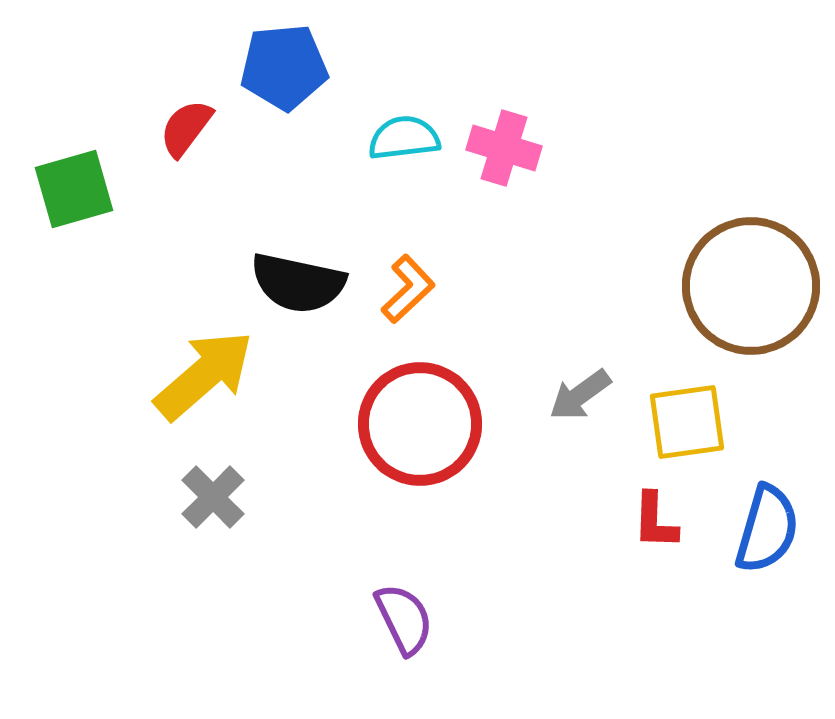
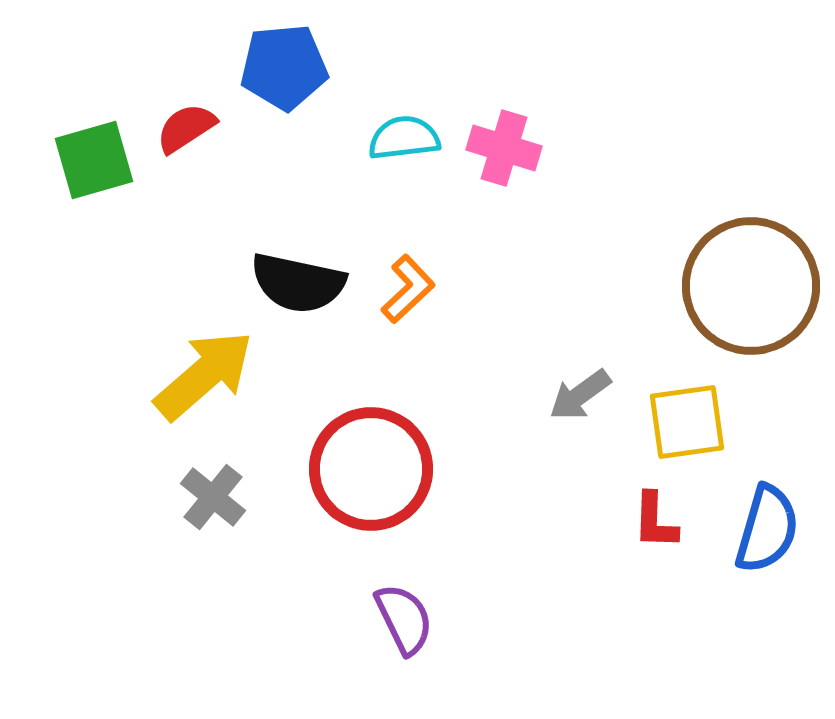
red semicircle: rotated 20 degrees clockwise
green square: moved 20 px right, 29 px up
red circle: moved 49 px left, 45 px down
gray cross: rotated 6 degrees counterclockwise
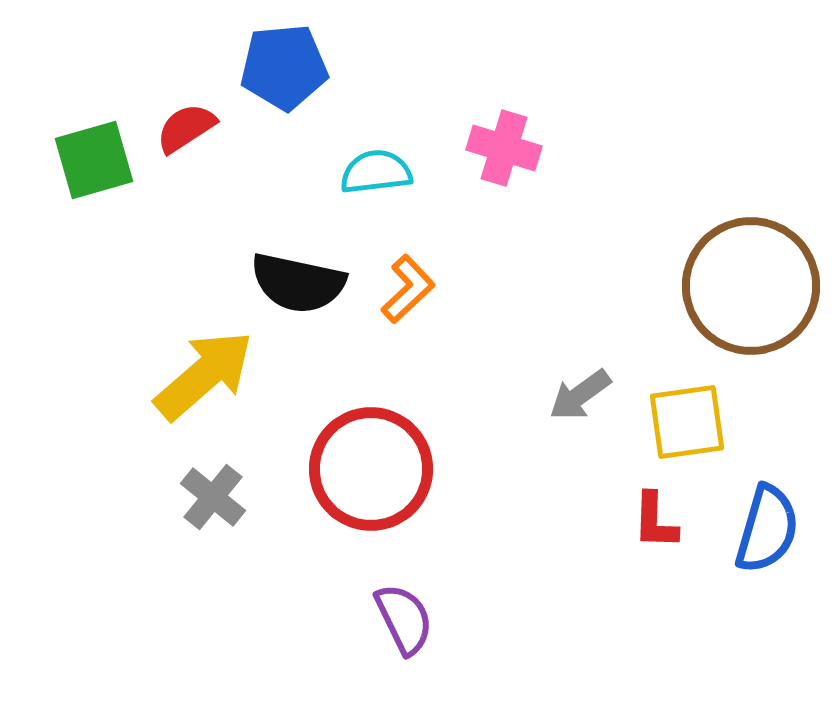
cyan semicircle: moved 28 px left, 34 px down
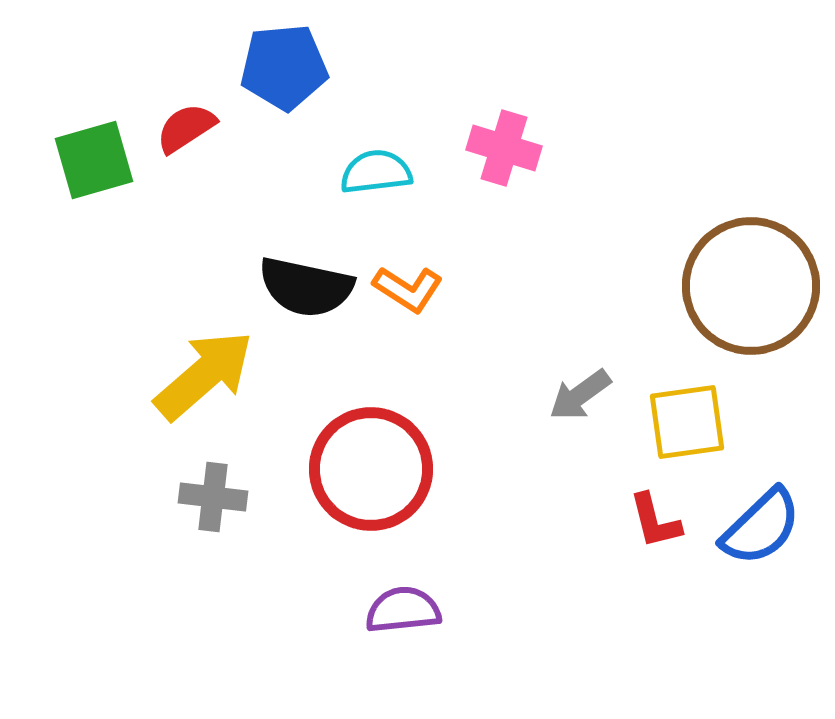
black semicircle: moved 8 px right, 4 px down
orange L-shape: rotated 76 degrees clockwise
gray cross: rotated 32 degrees counterclockwise
red L-shape: rotated 16 degrees counterclockwise
blue semicircle: moved 6 px left, 2 px up; rotated 30 degrees clockwise
purple semicircle: moved 1 px left, 9 px up; rotated 70 degrees counterclockwise
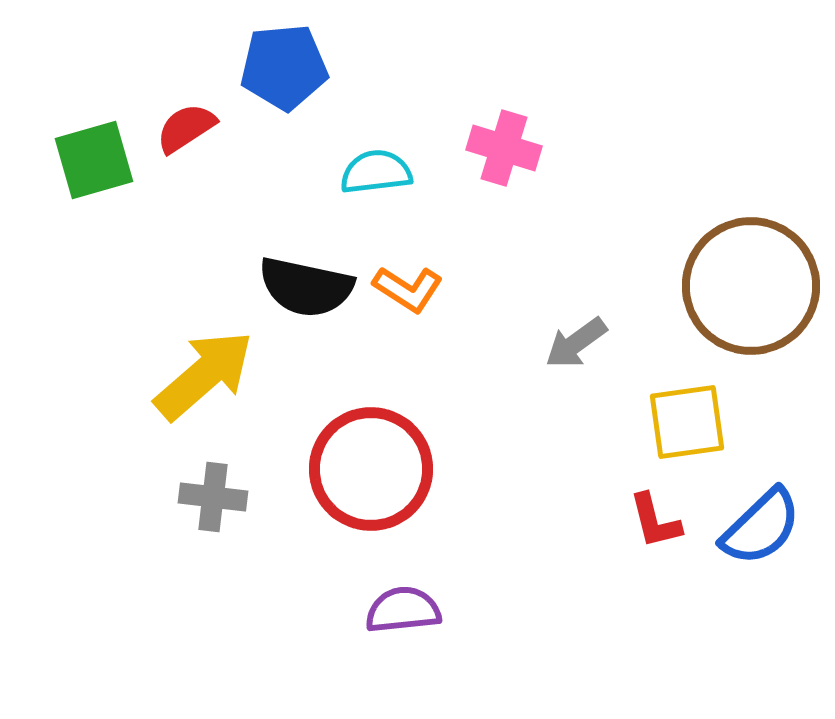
gray arrow: moved 4 px left, 52 px up
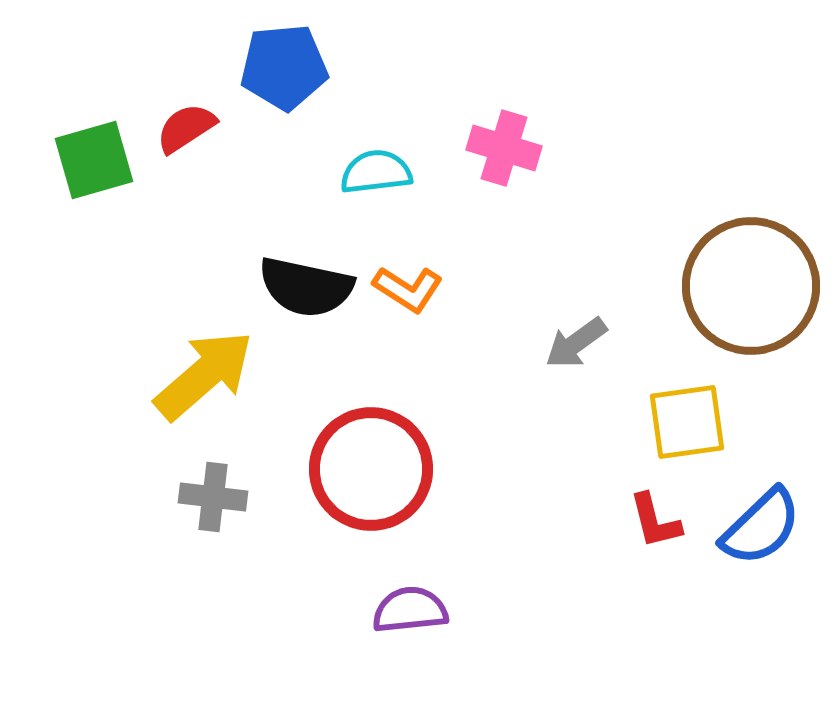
purple semicircle: moved 7 px right
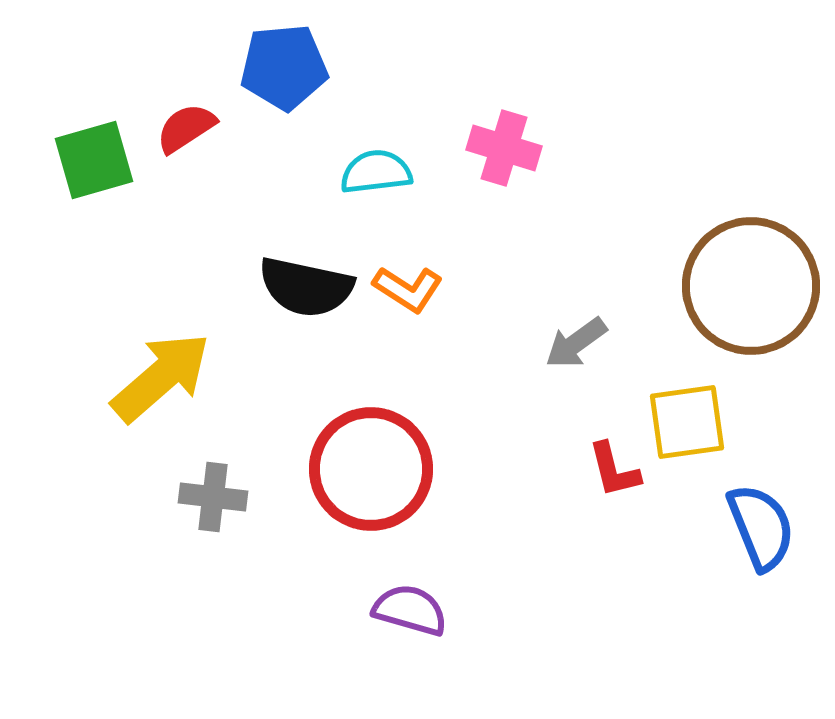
yellow arrow: moved 43 px left, 2 px down
red L-shape: moved 41 px left, 51 px up
blue semicircle: rotated 68 degrees counterclockwise
purple semicircle: rotated 22 degrees clockwise
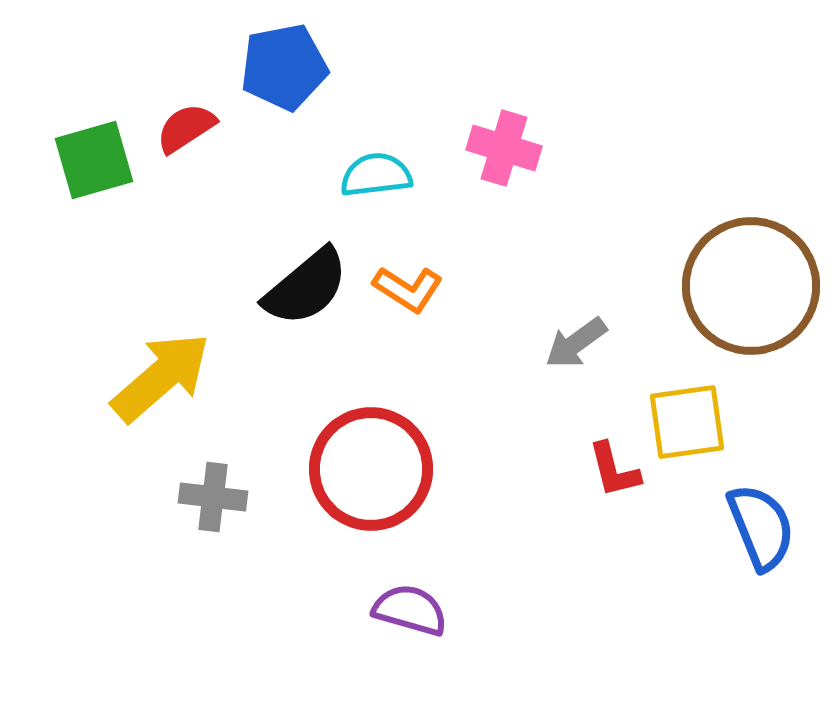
blue pentagon: rotated 6 degrees counterclockwise
cyan semicircle: moved 3 px down
black semicircle: rotated 52 degrees counterclockwise
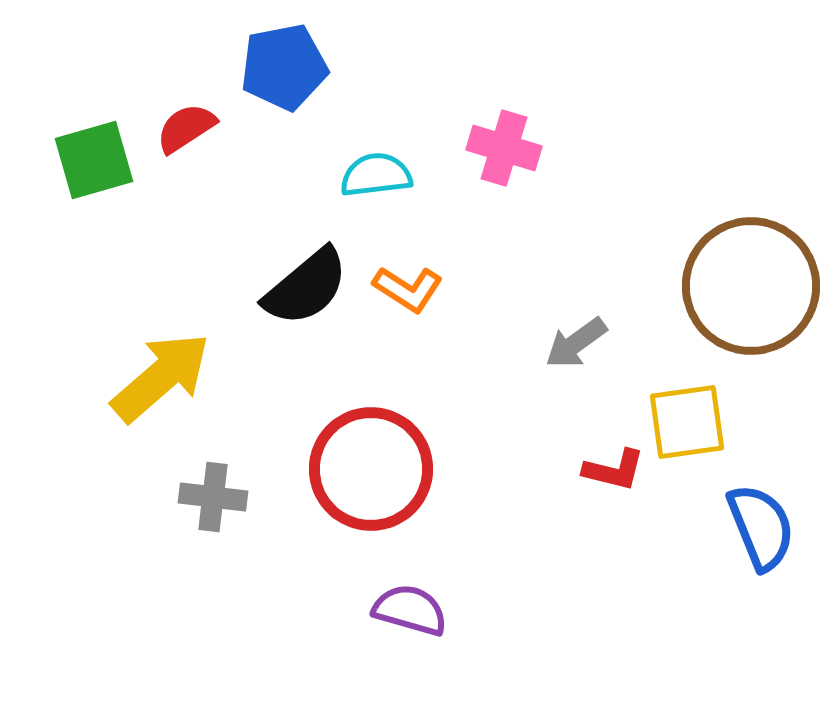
red L-shape: rotated 62 degrees counterclockwise
